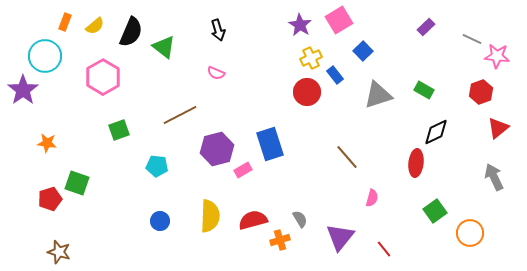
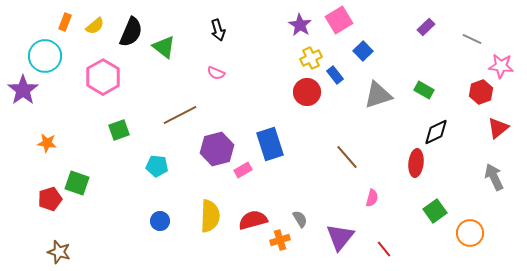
pink star at (497, 56): moved 4 px right, 10 px down
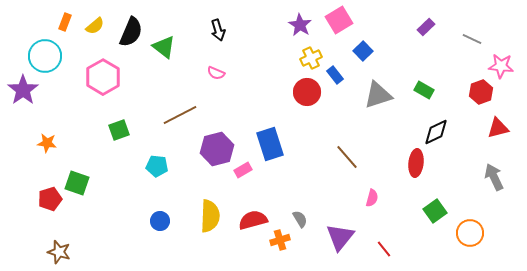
red triangle at (498, 128): rotated 25 degrees clockwise
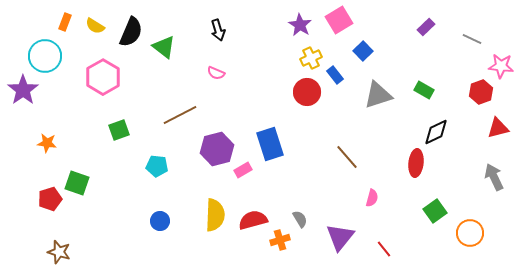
yellow semicircle at (95, 26): rotated 72 degrees clockwise
yellow semicircle at (210, 216): moved 5 px right, 1 px up
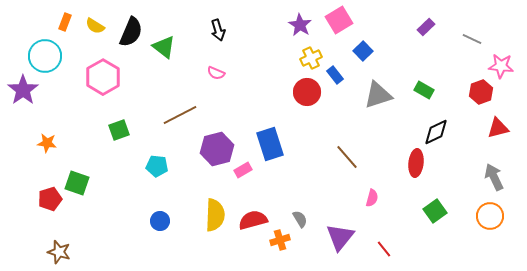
orange circle at (470, 233): moved 20 px right, 17 px up
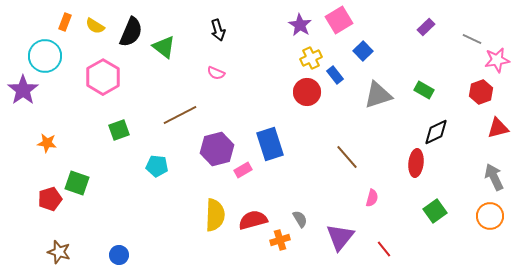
pink star at (501, 66): moved 4 px left, 6 px up; rotated 15 degrees counterclockwise
blue circle at (160, 221): moved 41 px left, 34 px down
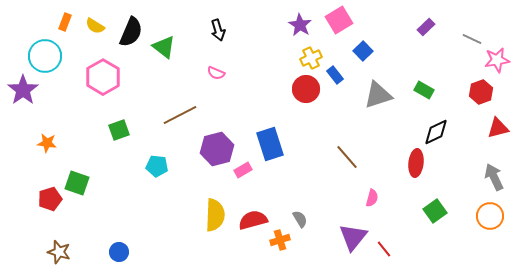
red circle at (307, 92): moved 1 px left, 3 px up
purple triangle at (340, 237): moved 13 px right
blue circle at (119, 255): moved 3 px up
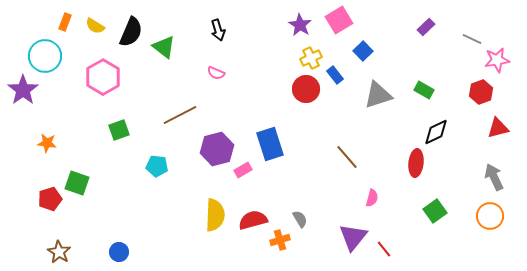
brown star at (59, 252): rotated 15 degrees clockwise
